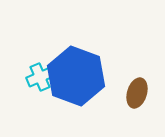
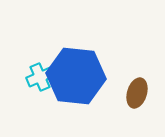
blue hexagon: rotated 14 degrees counterclockwise
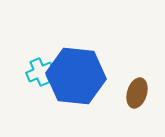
cyan cross: moved 5 px up
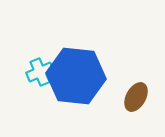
brown ellipse: moved 1 px left, 4 px down; rotated 12 degrees clockwise
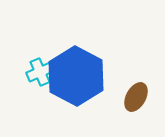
blue hexagon: rotated 22 degrees clockwise
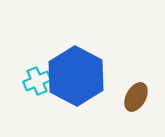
cyan cross: moved 3 px left, 9 px down
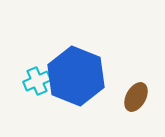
blue hexagon: rotated 6 degrees counterclockwise
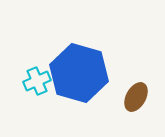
blue hexagon: moved 3 px right, 3 px up; rotated 6 degrees counterclockwise
